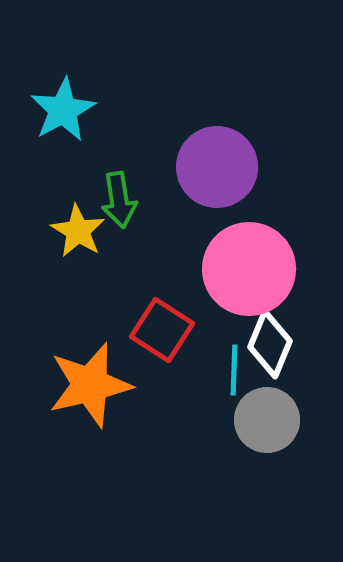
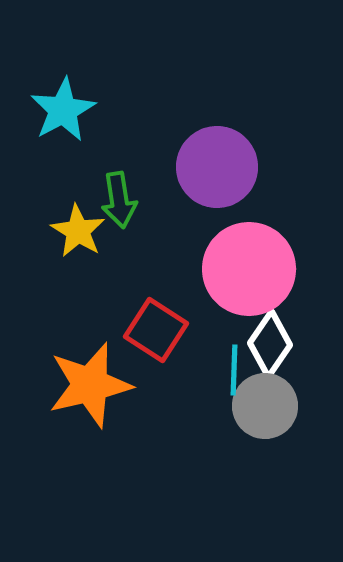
red square: moved 6 px left
white diamond: rotated 12 degrees clockwise
gray circle: moved 2 px left, 14 px up
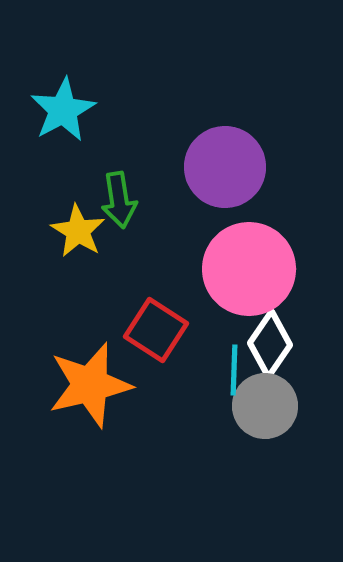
purple circle: moved 8 px right
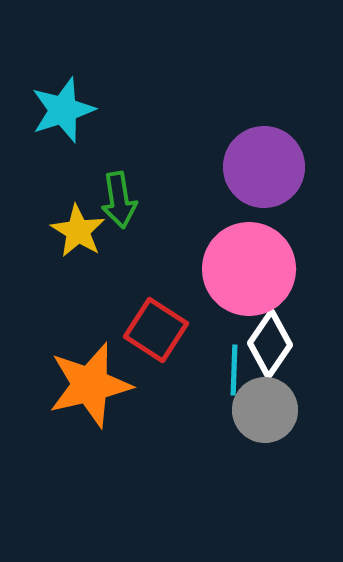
cyan star: rotated 10 degrees clockwise
purple circle: moved 39 px right
gray circle: moved 4 px down
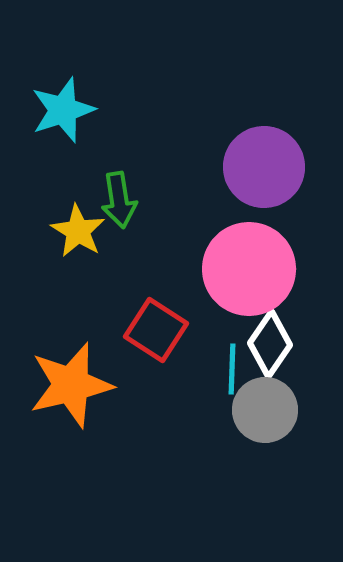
cyan line: moved 2 px left, 1 px up
orange star: moved 19 px left
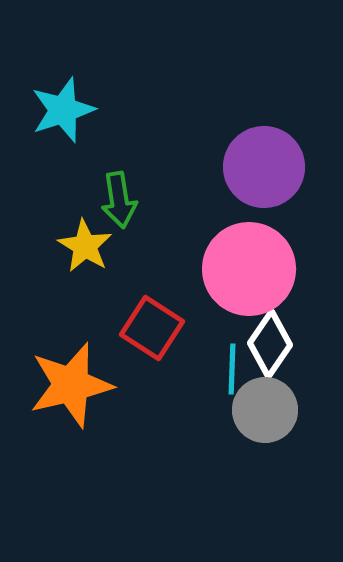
yellow star: moved 7 px right, 15 px down
red square: moved 4 px left, 2 px up
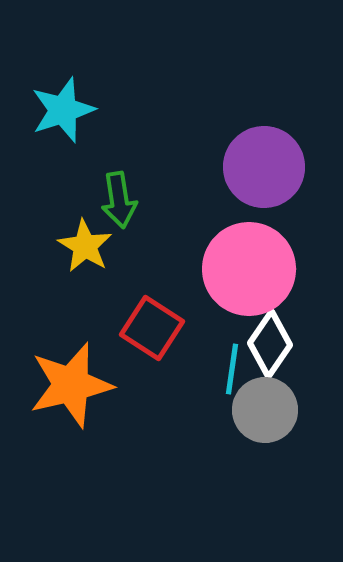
cyan line: rotated 6 degrees clockwise
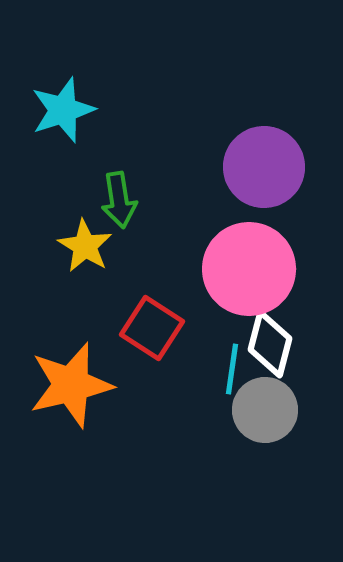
white diamond: rotated 20 degrees counterclockwise
